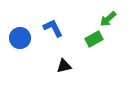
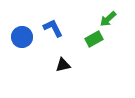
blue circle: moved 2 px right, 1 px up
black triangle: moved 1 px left, 1 px up
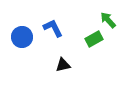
green arrow: moved 1 px down; rotated 90 degrees clockwise
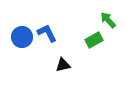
blue L-shape: moved 6 px left, 5 px down
green rectangle: moved 1 px down
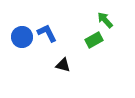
green arrow: moved 3 px left
black triangle: rotated 28 degrees clockwise
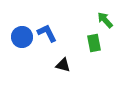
green rectangle: moved 3 px down; rotated 72 degrees counterclockwise
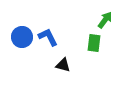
green arrow: rotated 78 degrees clockwise
blue L-shape: moved 1 px right, 4 px down
green rectangle: rotated 18 degrees clockwise
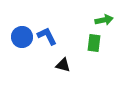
green arrow: moved 1 px left; rotated 42 degrees clockwise
blue L-shape: moved 1 px left, 1 px up
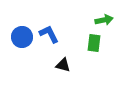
blue L-shape: moved 2 px right, 2 px up
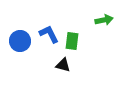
blue circle: moved 2 px left, 4 px down
green rectangle: moved 22 px left, 2 px up
